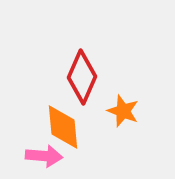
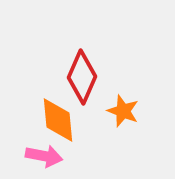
orange diamond: moved 5 px left, 7 px up
pink arrow: rotated 6 degrees clockwise
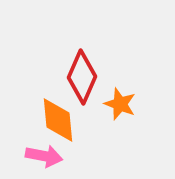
orange star: moved 3 px left, 7 px up
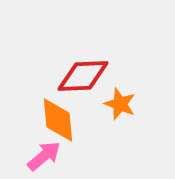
red diamond: moved 1 px right, 1 px up; rotated 64 degrees clockwise
pink arrow: rotated 51 degrees counterclockwise
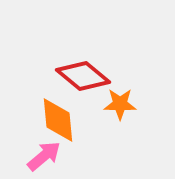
red diamond: rotated 42 degrees clockwise
orange star: rotated 20 degrees counterclockwise
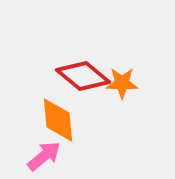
orange star: moved 2 px right, 21 px up
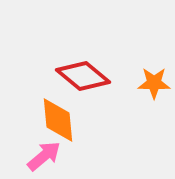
orange star: moved 32 px right
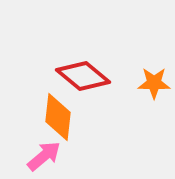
orange diamond: moved 3 px up; rotated 12 degrees clockwise
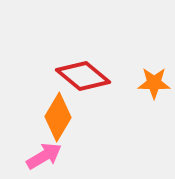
orange diamond: rotated 24 degrees clockwise
pink arrow: rotated 9 degrees clockwise
